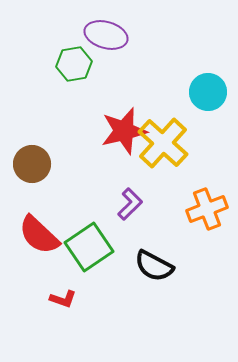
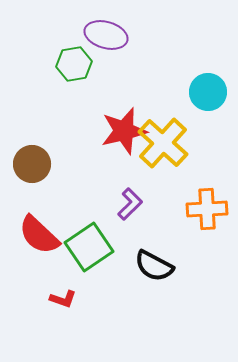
orange cross: rotated 18 degrees clockwise
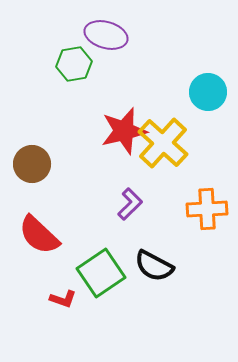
green square: moved 12 px right, 26 px down
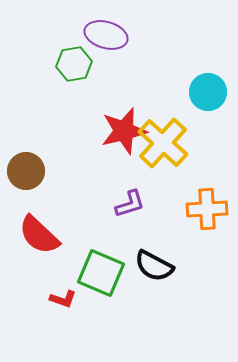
brown circle: moved 6 px left, 7 px down
purple L-shape: rotated 28 degrees clockwise
green square: rotated 33 degrees counterclockwise
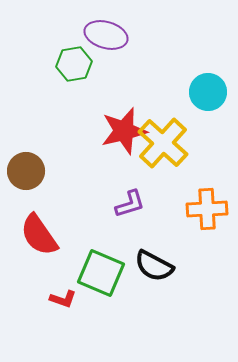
red semicircle: rotated 12 degrees clockwise
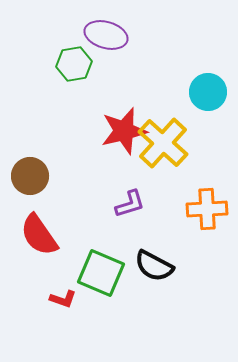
brown circle: moved 4 px right, 5 px down
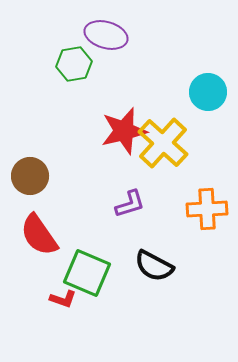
green square: moved 14 px left
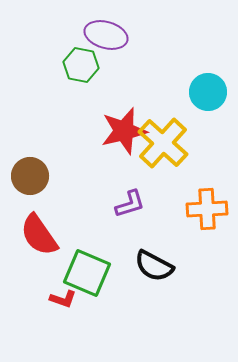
green hexagon: moved 7 px right, 1 px down; rotated 20 degrees clockwise
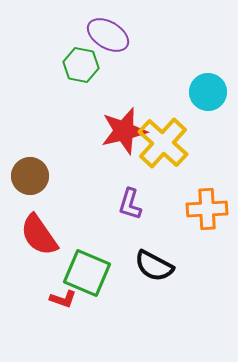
purple ellipse: moved 2 px right; rotated 15 degrees clockwise
purple L-shape: rotated 124 degrees clockwise
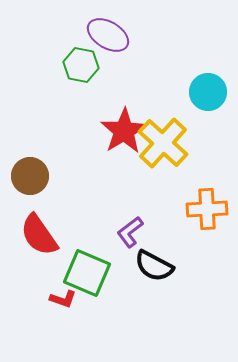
red star: rotated 18 degrees counterclockwise
purple L-shape: moved 28 px down; rotated 36 degrees clockwise
